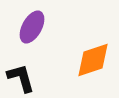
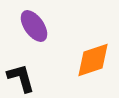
purple ellipse: moved 2 px right, 1 px up; rotated 64 degrees counterclockwise
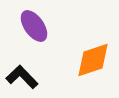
black L-shape: moved 1 px right, 1 px up; rotated 28 degrees counterclockwise
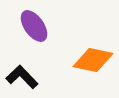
orange diamond: rotated 30 degrees clockwise
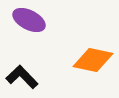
purple ellipse: moved 5 px left, 6 px up; rotated 28 degrees counterclockwise
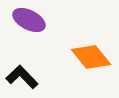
orange diamond: moved 2 px left, 3 px up; rotated 39 degrees clockwise
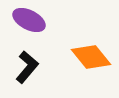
black L-shape: moved 5 px right, 10 px up; rotated 84 degrees clockwise
